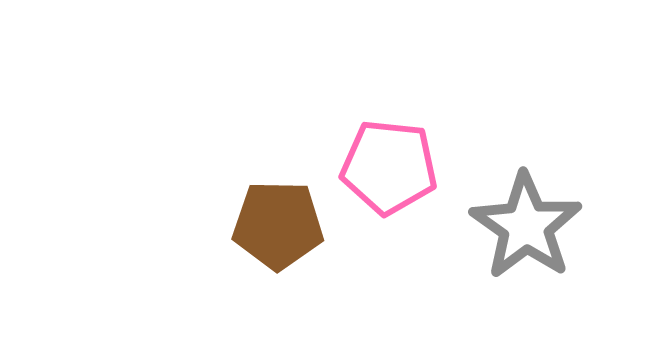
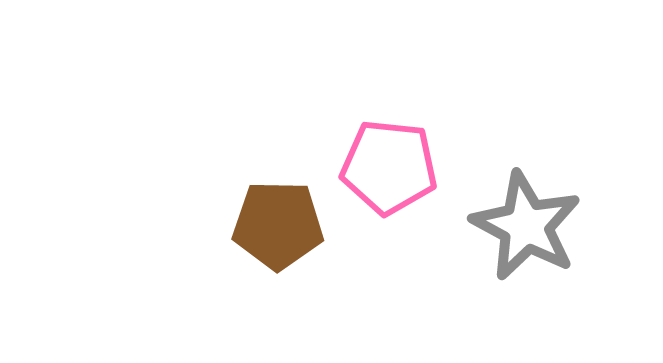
gray star: rotated 7 degrees counterclockwise
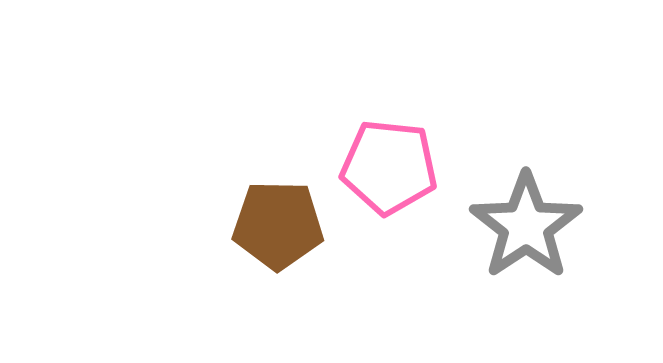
gray star: rotated 10 degrees clockwise
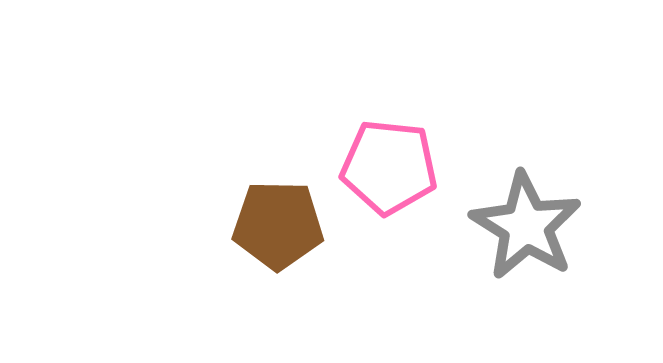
gray star: rotated 6 degrees counterclockwise
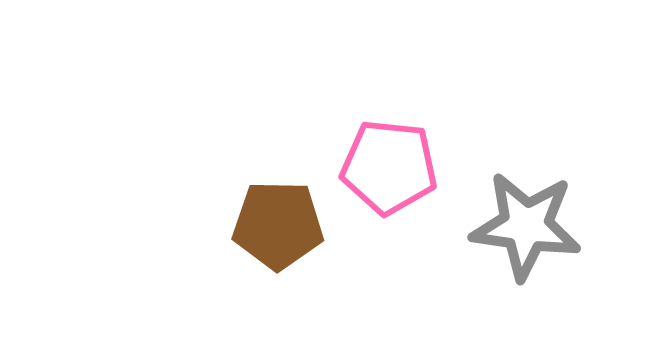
gray star: rotated 24 degrees counterclockwise
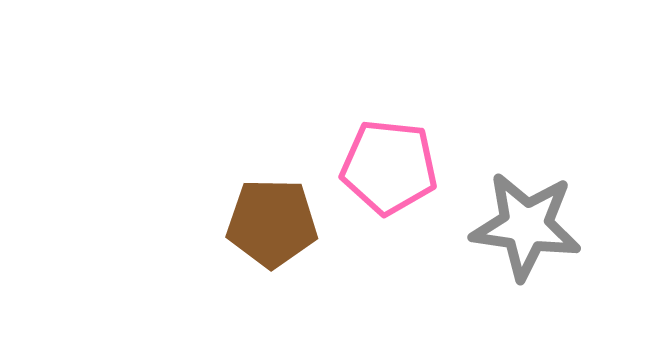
brown pentagon: moved 6 px left, 2 px up
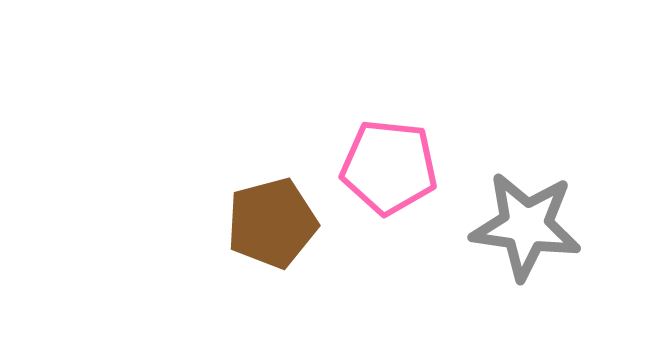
brown pentagon: rotated 16 degrees counterclockwise
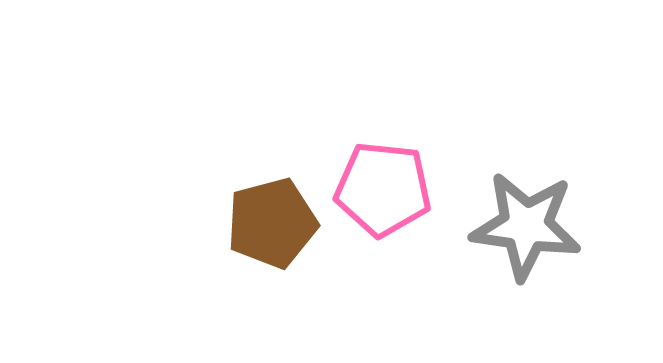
pink pentagon: moved 6 px left, 22 px down
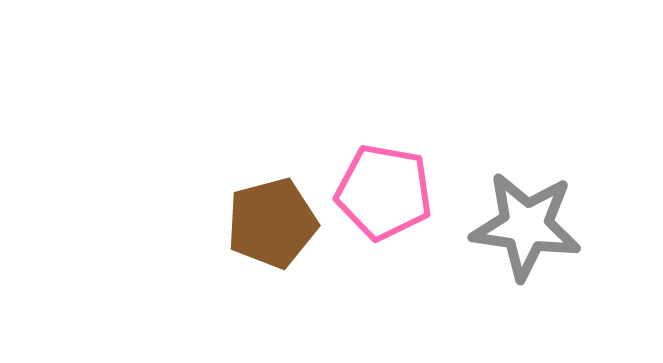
pink pentagon: moved 1 px right, 3 px down; rotated 4 degrees clockwise
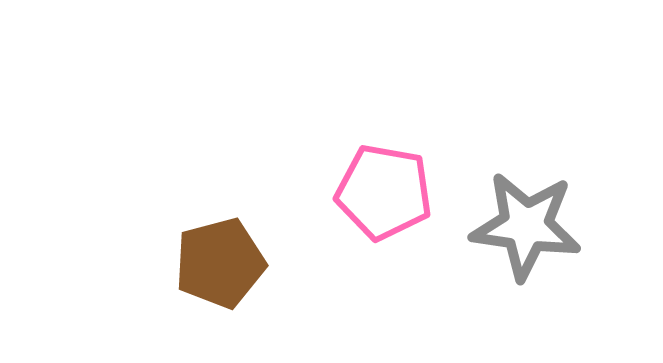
brown pentagon: moved 52 px left, 40 px down
